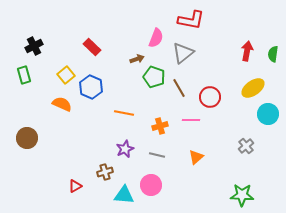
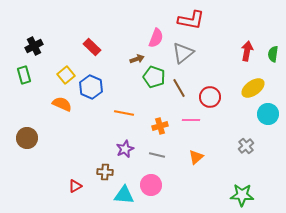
brown cross: rotated 21 degrees clockwise
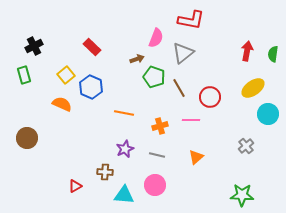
pink circle: moved 4 px right
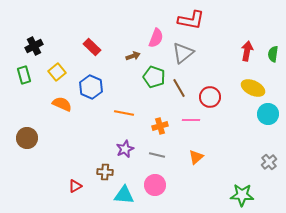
brown arrow: moved 4 px left, 3 px up
yellow square: moved 9 px left, 3 px up
yellow ellipse: rotated 60 degrees clockwise
gray cross: moved 23 px right, 16 px down
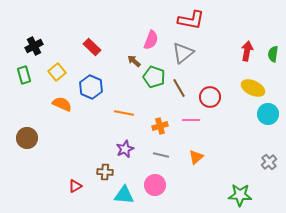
pink semicircle: moved 5 px left, 2 px down
brown arrow: moved 1 px right, 5 px down; rotated 120 degrees counterclockwise
gray line: moved 4 px right
green star: moved 2 px left
